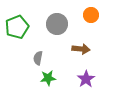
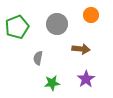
green star: moved 4 px right, 5 px down
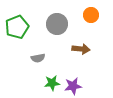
gray semicircle: rotated 112 degrees counterclockwise
purple star: moved 13 px left, 7 px down; rotated 24 degrees clockwise
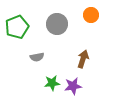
brown arrow: moved 2 px right, 10 px down; rotated 78 degrees counterclockwise
gray semicircle: moved 1 px left, 1 px up
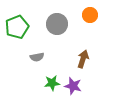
orange circle: moved 1 px left
purple star: rotated 24 degrees clockwise
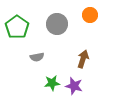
green pentagon: rotated 15 degrees counterclockwise
purple star: moved 1 px right
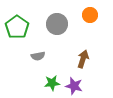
gray semicircle: moved 1 px right, 1 px up
